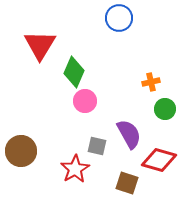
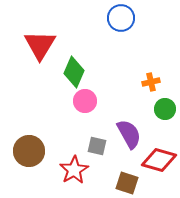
blue circle: moved 2 px right
brown circle: moved 8 px right
red star: moved 1 px left, 1 px down
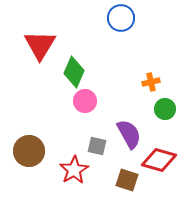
brown square: moved 3 px up
